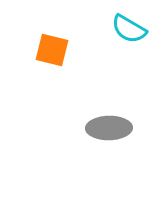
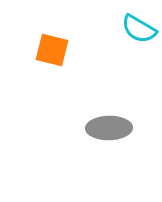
cyan semicircle: moved 10 px right
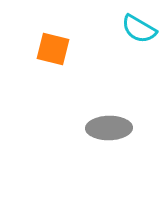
orange square: moved 1 px right, 1 px up
